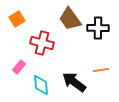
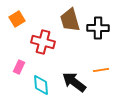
brown trapezoid: moved 1 px down; rotated 20 degrees clockwise
red cross: moved 1 px right, 1 px up
pink rectangle: rotated 16 degrees counterclockwise
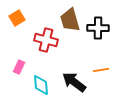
orange square: moved 1 px up
red cross: moved 3 px right, 2 px up
